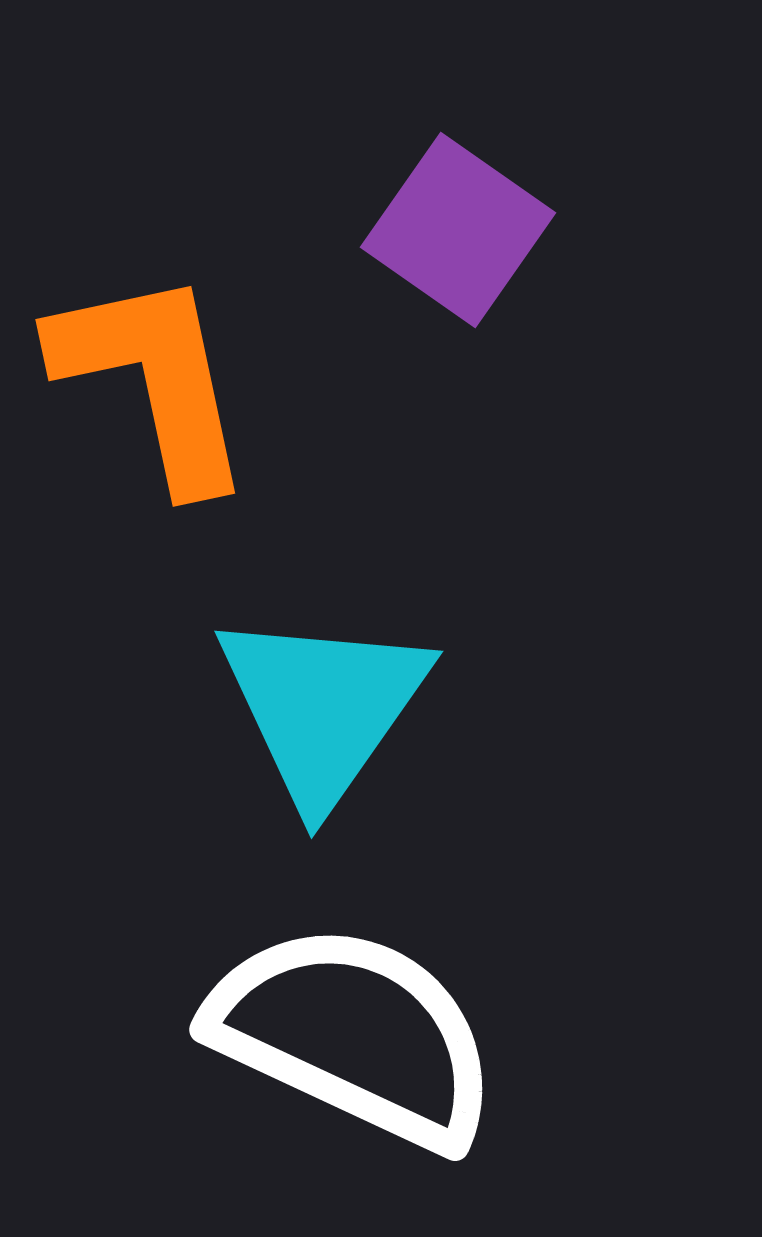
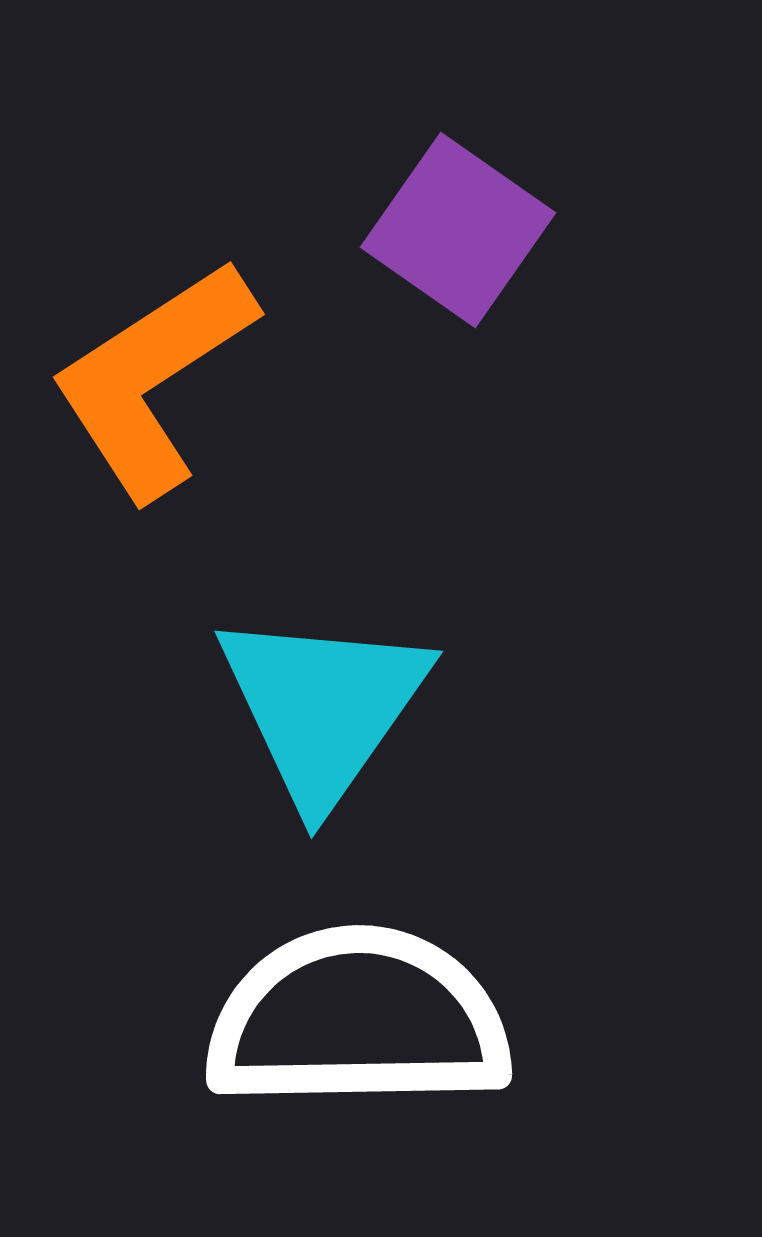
orange L-shape: rotated 111 degrees counterclockwise
white semicircle: moved 4 px right, 16 px up; rotated 26 degrees counterclockwise
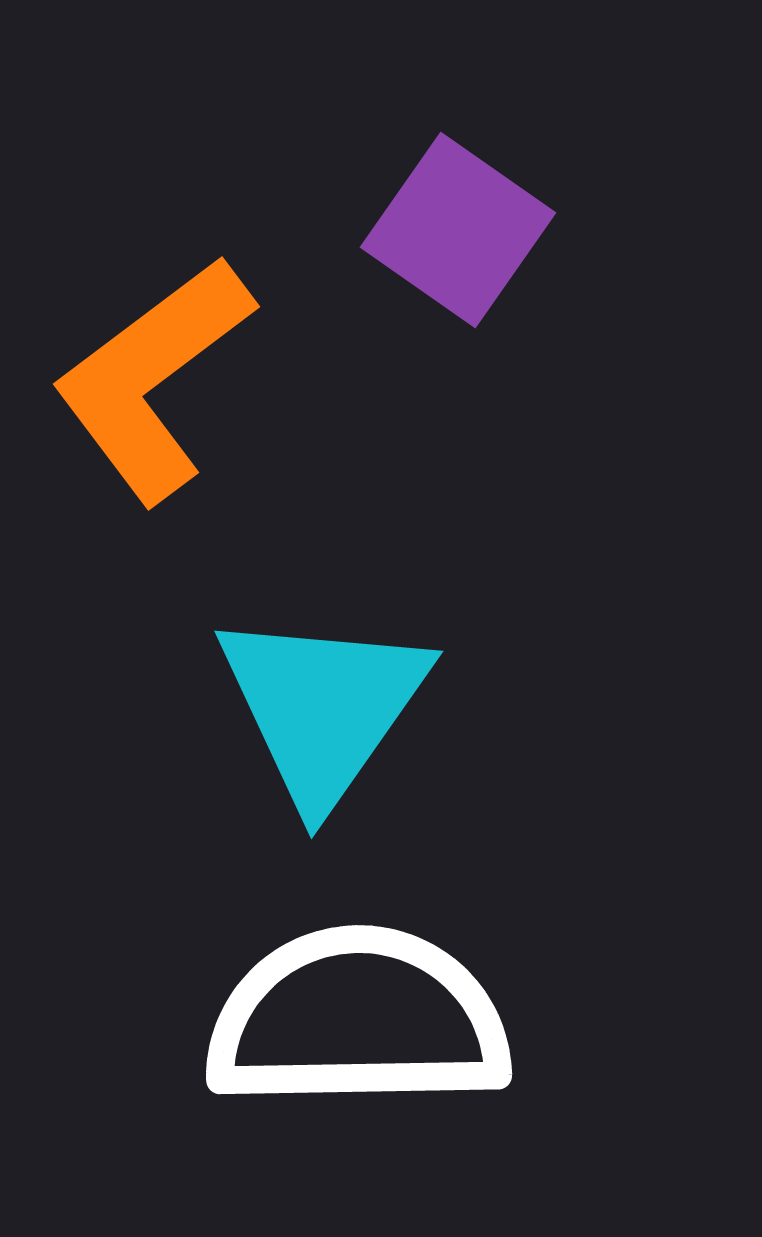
orange L-shape: rotated 4 degrees counterclockwise
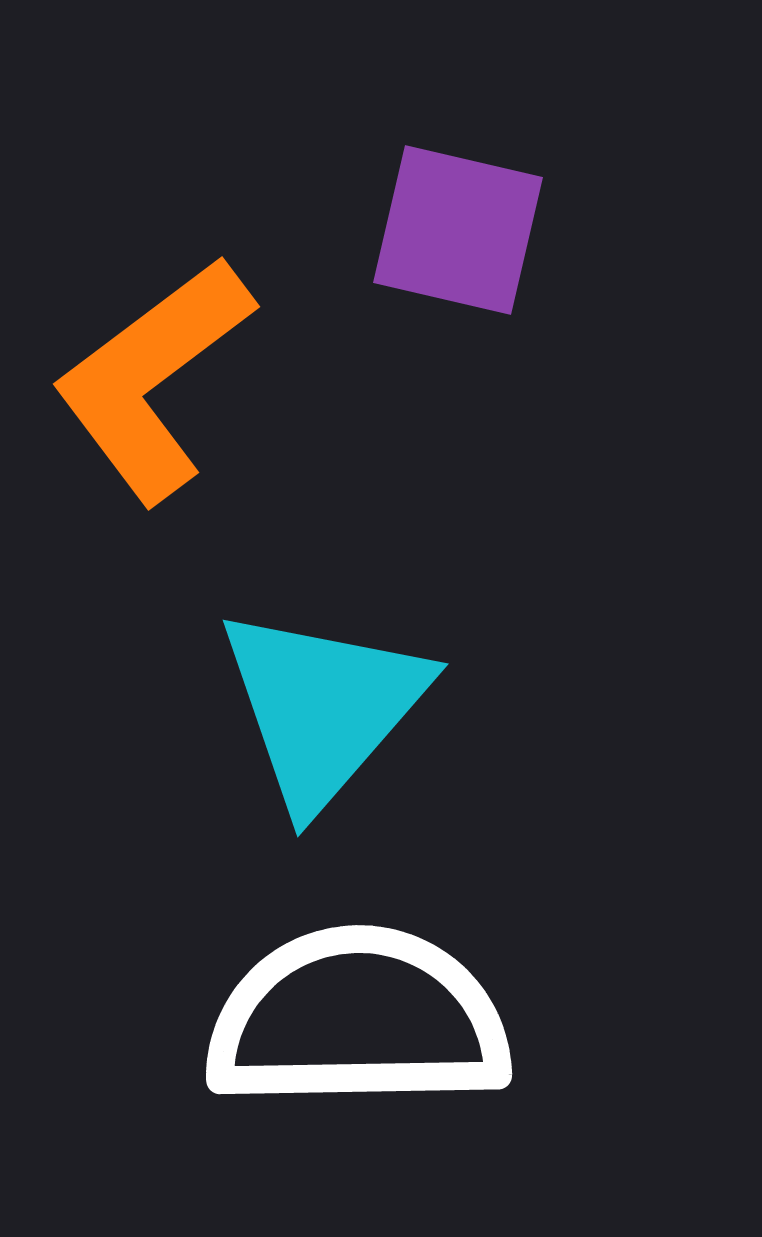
purple square: rotated 22 degrees counterclockwise
cyan triangle: rotated 6 degrees clockwise
